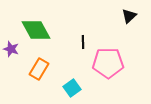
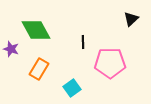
black triangle: moved 2 px right, 3 px down
pink pentagon: moved 2 px right
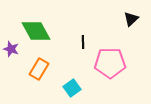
green diamond: moved 1 px down
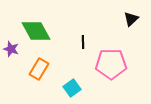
pink pentagon: moved 1 px right, 1 px down
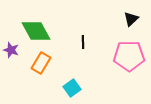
purple star: moved 1 px down
pink pentagon: moved 18 px right, 8 px up
orange rectangle: moved 2 px right, 6 px up
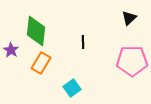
black triangle: moved 2 px left, 1 px up
green diamond: rotated 36 degrees clockwise
purple star: rotated 14 degrees clockwise
pink pentagon: moved 3 px right, 5 px down
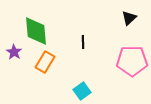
green diamond: rotated 12 degrees counterclockwise
purple star: moved 3 px right, 2 px down
orange rectangle: moved 4 px right, 1 px up
cyan square: moved 10 px right, 3 px down
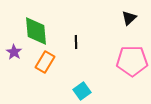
black line: moved 7 px left
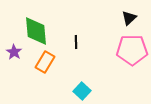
pink pentagon: moved 11 px up
cyan square: rotated 12 degrees counterclockwise
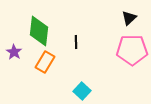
green diamond: moved 3 px right; rotated 12 degrees clockwise
